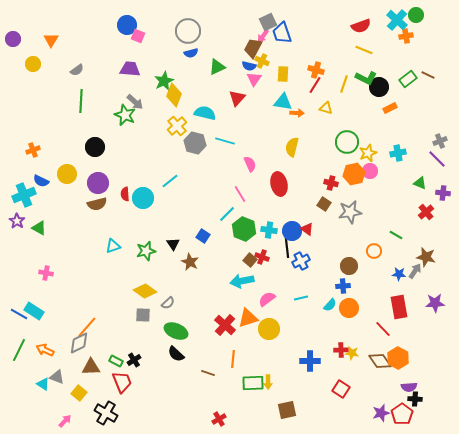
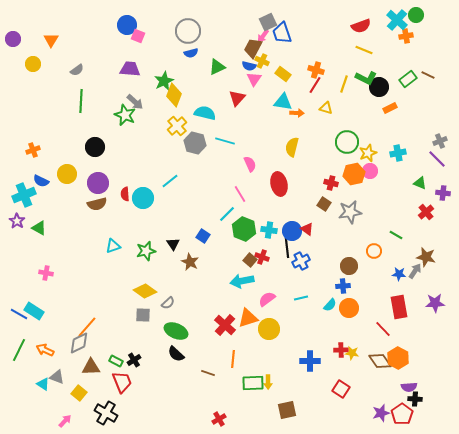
yellow rectangle at (283, 74): rotated 56 degrees counterclockwise
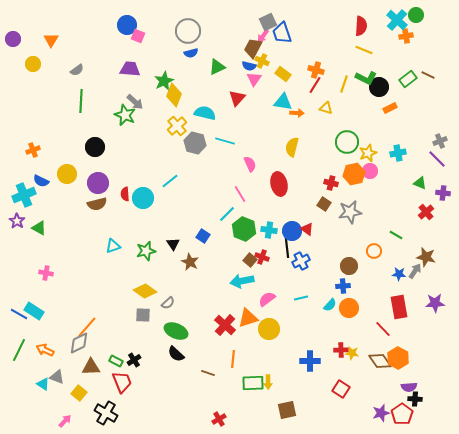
red semicircle at (361, 26): rotated 66 degrees counterclockwise
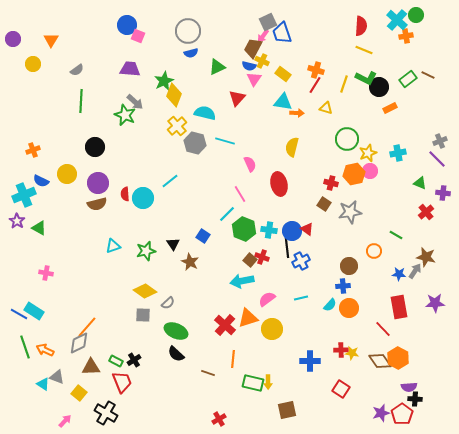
green circle at (347, 142): moved 3 px up
yellow circle at (269, 329): moved 3 px right
green line at (19, 350): moved 6 px right, 3 px up; rotated 45 degrees counterclockwise
green rectangle at (253, 383): rotated 15 degrees clockwise
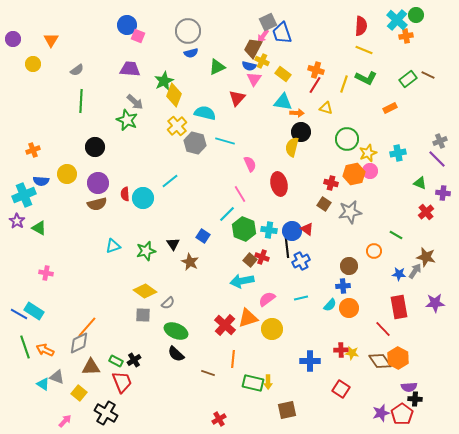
black circle at (379, 87): moved 78 px left, 45 px down
green star at (125, 115): moved 2 px right, 5 px down
blue semicircle at (41, 181): rotated 21 degrees counterclockwise
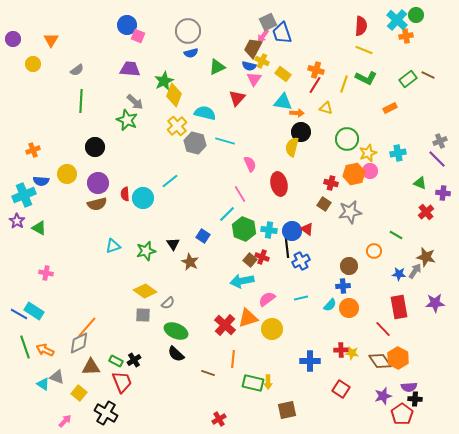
purple star at (381, 413): moved 2 px right, 17 px up
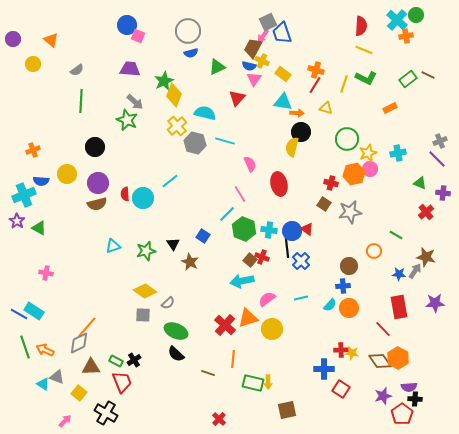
orange triangle at (51, 40): rotated 21 degrees counterclockwise
pink circle at (370, 171): moved 2 px up
blue cross at (301, 261): rotated 18 degrees counterclockwise
blue cross at (310, 361): moved 14 px right, 8 px down
red cross at (219, 419): rotated 16 degrees counterclockwise
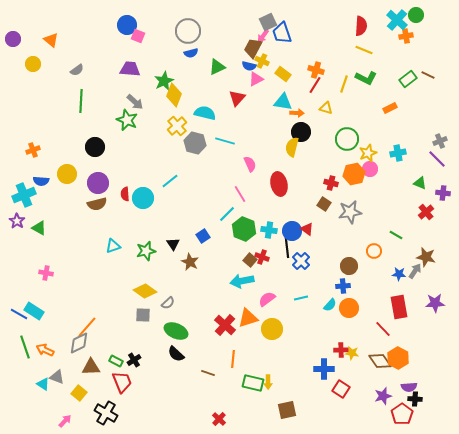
pink triangle at (254, 79): moved 2 px right; rotated 28 degrees clockwise
blue square at (203, 236): rotated 24 degrees clockwise
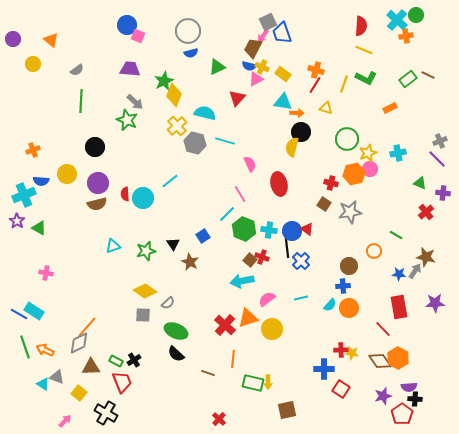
yellow cross at (262, 61): moved 6 px down
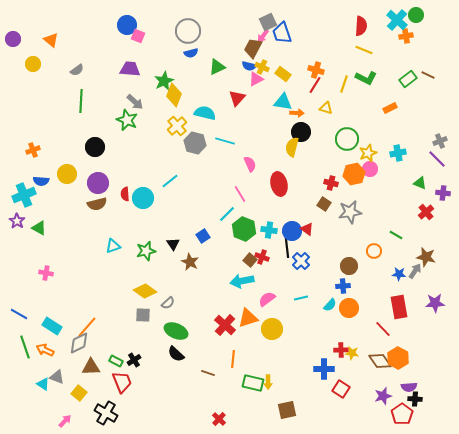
cyan rectangle at (34, 311): moved 18 px right, 15 px down
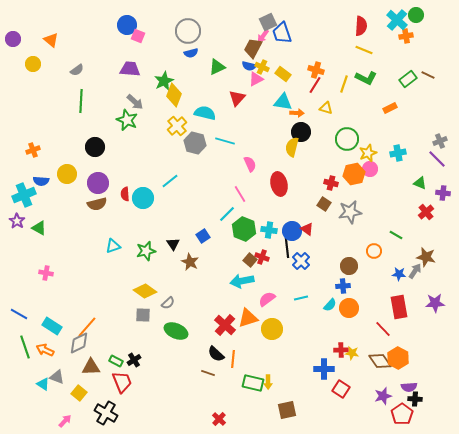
black semicircle at (176, 354): moved 40 px right
